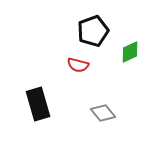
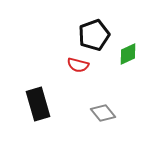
black pentagon: moved 1 px right, 4 px down
green diamond: moved 2 px left, 2 px down
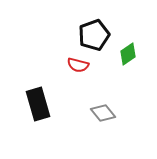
green diamond: rotated 10 degrees counterclockwise
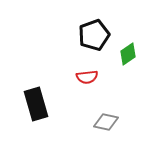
red semicircle: moved 9 px right, 12 px down; rotated 20 degrees counterclockwise
black rectangle: moved 2 px left
gray diamond: moved 3 px right, 9 px down; rotated 40 degrees counterclockwise
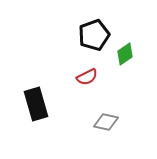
green diamond: moved 3 px left
red semicircle: rotated 20 degrees counterclockwise
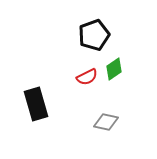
green diamond: moved 11 px left, 15 px down
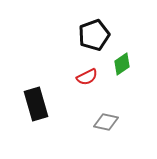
green diamond: moved 8 px right, 5 px up
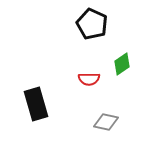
black pentagon: moved 2 px left, 11 px up; rotated 28 degrees counterclockwise
red semicircle: moved 2 px right, 2 px down; rotated 25 degrees clockwise
